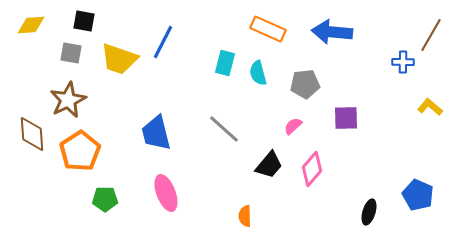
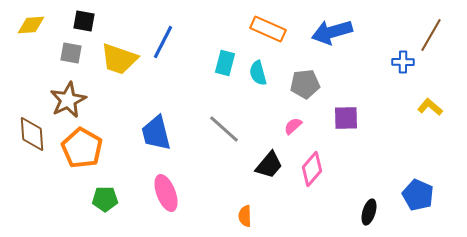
blue arrow: rotated 21 degrees counterclockwise
orange pentagon: moved 2 px right, 3 px up; rotated 9 degrees counterclockwise
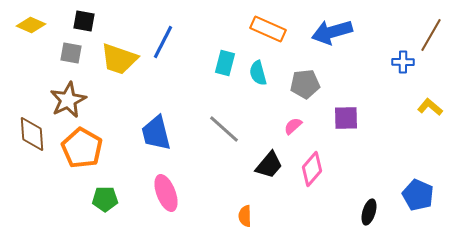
yellow diamond: rotated 28 degrees clockwise
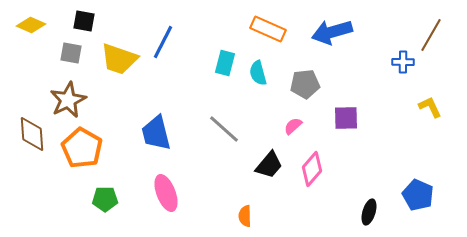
yellow L-shape: rotated 25 degrees clockwise
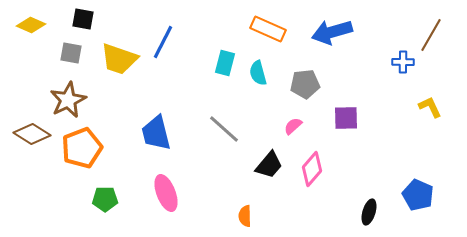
black square: moved 1 px left, 2 px up
brown diamond: rotated 54 degrees counterclockwise
orange pentagon: rotated 21 degrees clockwise
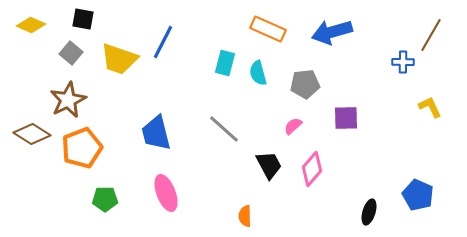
gray square: rotated 30 degrees clockwise
black trapezoid: rotated 68 degrees counterclockwise
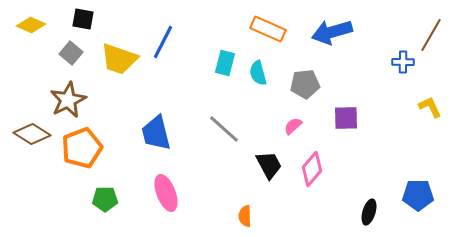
blue pentagon: rotated 24 degrees counterclockwise
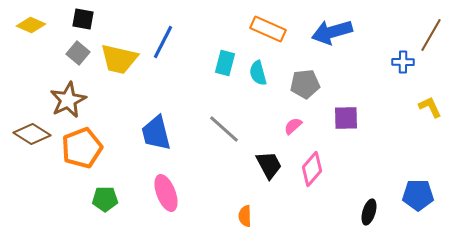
gray square: moved 7 px right
yellow trapezoid: rotated 6 degrees counterclockwise
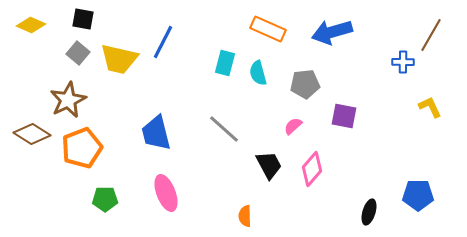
purple square: moved 2 px left, 2 px up; rotated 12 degrees clockwise
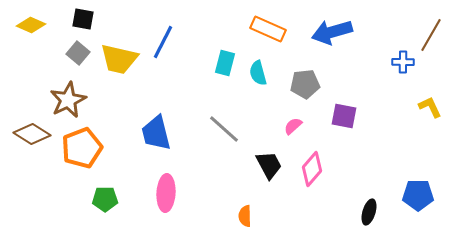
pink ellipse: rotated 24 degrees clockwise
